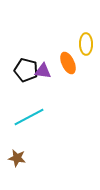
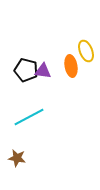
yellow ellipse: moved 7 px down; rotated 20 degrees counterclockwise
orange ellipse: moved 3 px right, 3 px down; rotated 15 degrees clockwise
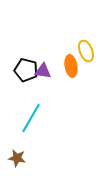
cyan line: moved 2 px right, 1 px down; rotated 32 degrees counterclockwise
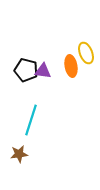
yellow ellipse: moved 2 px down
cyan line: moved 2 px down; rotated 12 degrees counterclockwise
brown star: moved 2 px right, 4 px up; rotated 18 degrees counterclockwise
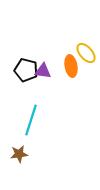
yellow ellipse: rotated 20 degrees counterclockwise
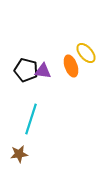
orange ellipse: rotated 10 degrees counterclockwise
cyan line: moved 1 px up
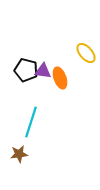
orange ellipse: moved 11 px left, 12 px down
cyan line: moved 3 px down
